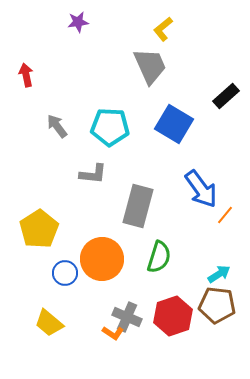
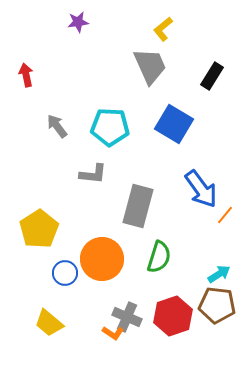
black rectangle: moved 14 px left, 20 px up; rotated 16 degrees counterclockwise
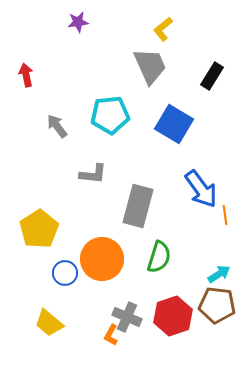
cyan pentagon: moved 12 px up; rotated 9 degrees counterclockwise
orange line: rotated 48 degrees counterclockwise
orange L-shape: moved 2 px left, 2 px down; rotated 85 degrees clockwise
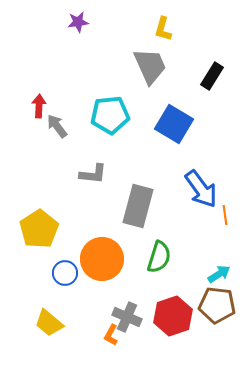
yellow L-shape: rotated 35 degrees counterclockwise
red arrow: moved 13 px right, 31 px down; rotated 15 degrees clockwise
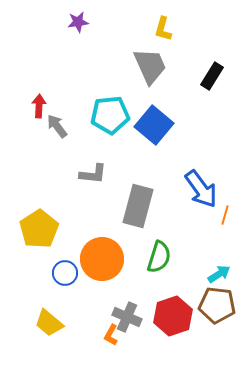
blue square: moved 20 px left, 1 px down; rotated 9 degrees clockwise
orange line: rotated 24 degrees clockwise
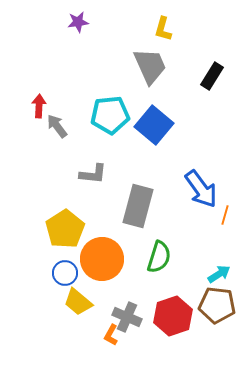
yellow pentagon: moved 26 px right
yellow trapezoid: moved 29 px right, 21 px up
